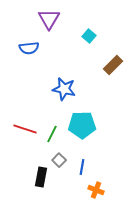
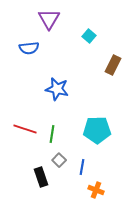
brown rectangle: rotated 18 degrees counterclockwise
blue star: moved 7 px left
cyan pentagon: moved 15 px right, 5 px down
green line: rotated 18 degrees counterclockwise
black rectangle: rotated 30 degrees counterclockwise
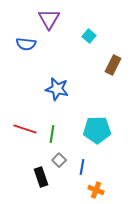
blue semicircle: moved 3 px left, 4 px up; rotated 12 degrees clockwise
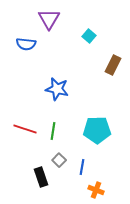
green line: moved 1 px right, 3 px up
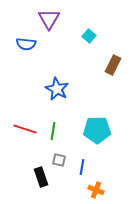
blue star: rotated 15 degrees clockwise
gray square: rotated 32 degrees counterclockwise
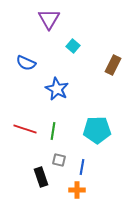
cyan square: moved 16 px left, 10 px down
blue semicircle: moved 19 px down; rotated 18 degrees clockwise
orange cross: moved 19 px left; rotated 21 degrees counterclockwise
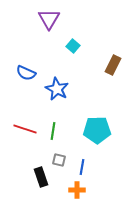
blue semicircle: moved 10 px down
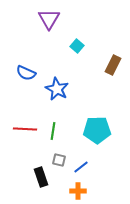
cyan square: moved 4 px right
red line: rotated 15 degrees counterclockwise
blue line: moved 1 px left; rotated 42 degrees clockwise
orange cross: moved 1 px right, 1 px down
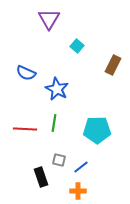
green line: moved 1 px right, 8 px up
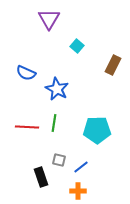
red line: moved 2 px right, 2 px up
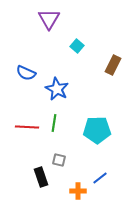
blue line: moved 19 px right, 11 px down
